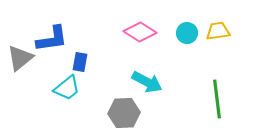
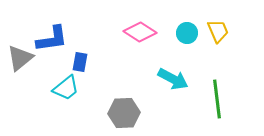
yellow trapezoid: rotated 75 degrees clockwise
cyan arrow: moved 26 px right, 3 px up
cyan trapezoid: moved 1 px left
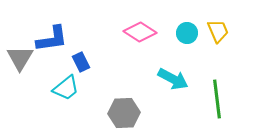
gray triangle: rotated 20 degrees counterclockwise
blue rectangle: moved 1 px right; rotated 36 degrees counterclockwise
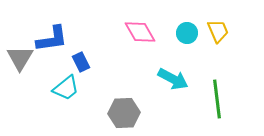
pink diamond: rotated 28 degrees clockwise
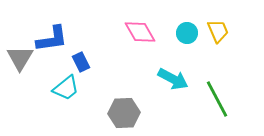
green line: rotated 21 degrees counterclockwise
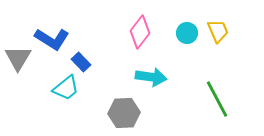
pink diamond: rotated 68 degrees clockwise
blue L-shape: rotated 40 degrees clockwise
gray triangle: moved 2 px left
blue rectangle: rotated 18 degrees counterclockwise
cyan arrow: moved 22 px left, 2 px up; rotated 20 degrees counterclockwise
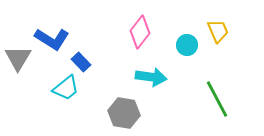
cyan circle: moved 12 px down
gray hexagon: rotated 12 degrees clockwise
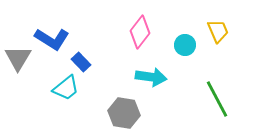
cyan circle: moved 2 px left
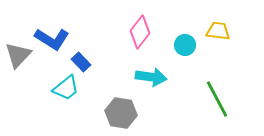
yellow trapezoid: rotated 60 degrees counterclockwise
gray triangle: moved 3 px up; rotated 12 degrees clockwise
gray hexagon: moved 3 px left
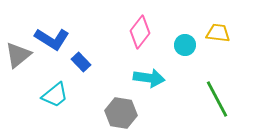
yellow trapezoid: moved 2 px down
gray triangle: rotated 8 degrees clockwise
cyan arrow: moved 2 px left, 1 px down
cyan trapezoid: moved 11 px left, 7 px down
